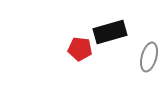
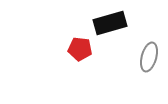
black rectangle: moved 9 px up
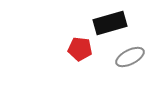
gray ellipse: moved 19 px left; rotated 48 degrees clockwise
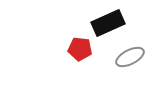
black rectangle: moved 2 px left; rotated 8 degrees counterclockwise
